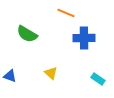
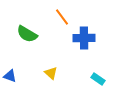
orange line: moved 4 px left, 4 px down; rotated 30 degrees clockwise
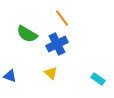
orange line: moved 1 px down
blue cross: moved 27 px left, 6 px down; rotated 25 degrees counterclockwise
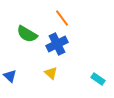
blue triangle: rotated 24 degrees clockwise
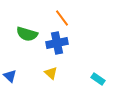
green semicircle: rotated 15 degrees counterclockwise
blue cross: moved 1 px up; rotated 15 degrees clockwise
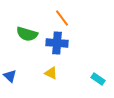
blue cross: rotated 15 degrees clockwise
yellow triangle: rotated 16 degrees counterclockwise
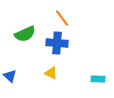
green semicircle: moved 2 px left; rotated 40 degrees counterclockwise
cyan rectangle: rotated 32 degrees counterclockwise
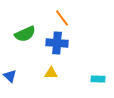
yellow triangle: rotated 24 degrees counterclockwise
